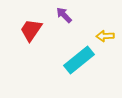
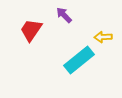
yellow arrow: moved 2 px left, 1 px down
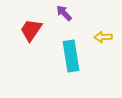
purple arrow: moved 2 px up
cyan rectangle: moved 8 px left, 4 px up; rotated 60 degrees counterclockwise
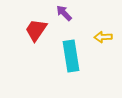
red trapezoid: moved 5 px right
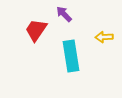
purple arrow: moved 1 px down
yellow arrow: moved 1 px right
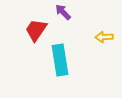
purple arrow: moved 1 px left, 2 px up
cyan rectangle: moved 11 px left, 4 px down
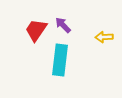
purple arrow: moved 13 px down
cyan rectangle: rotated 16 degrees clockwise
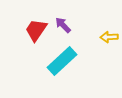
yellow arrow: moved 5 px right
cyan rectangle: moved 2 px right, 1 px down; rotated 40 degrees clockwise
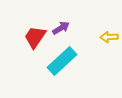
purple arrow: moved 2 px left, 3 px down; rotated 102 degrees clockwise
red trapezoid: moved 1 px left, 7 px down
